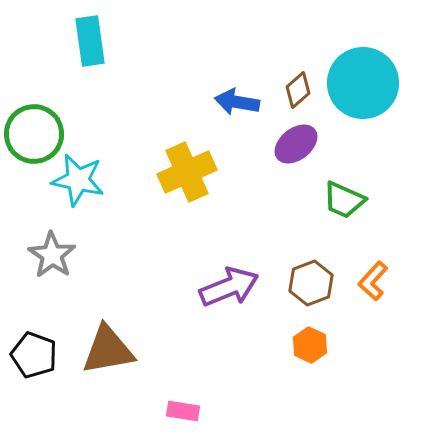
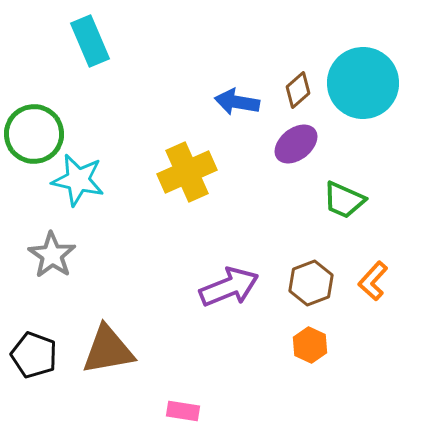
cyan rectangle: rotated 15 degrees counterclockwise
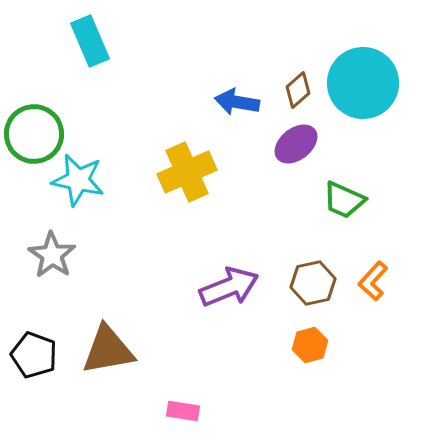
brown hexagon: moved 2 px right; rotated 9 degrees clockwise
orange hexagon: rotated 20 degrees clockwise
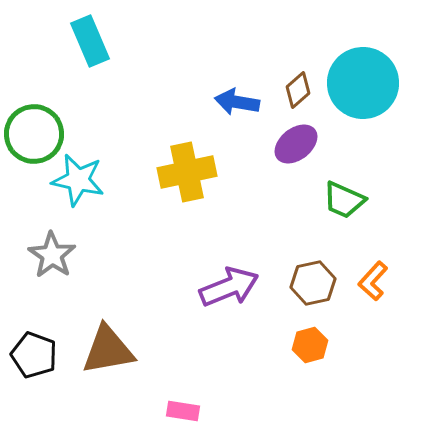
yellow cross: rotated 12 degrees clockwise
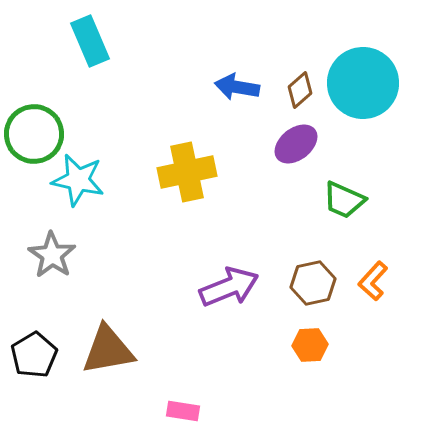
brown diamond: moved 2 px right
blue arrow: moved 15 px up
orange hexagon: rotated 12 degrees clockwise
black pentagon: rotated 21 degrees clockwise
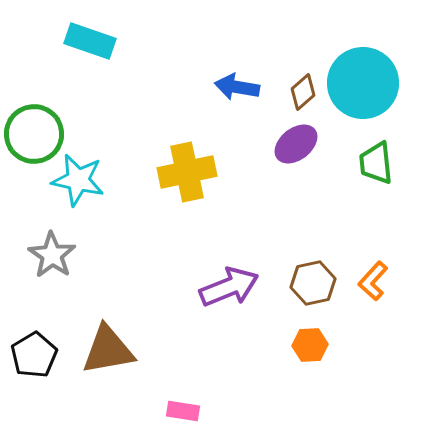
cyan rectangle: rotated 48 degrees counterclockwise
brown diamond: moved 3 px right, 2 px down
green trapezoid: moved 32 px right, 37 px up; rotated 60 degrees clockwise
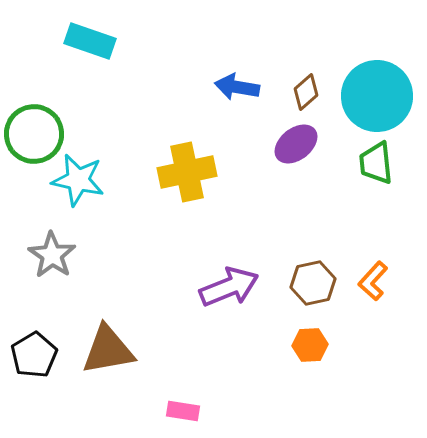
cyan circle: moved 14 px right, 13 px down
brown diamond: moved 3 px right
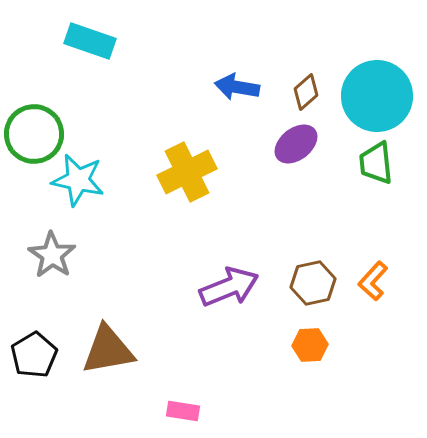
yellow cross: rotated 14 degrees counterclockwise
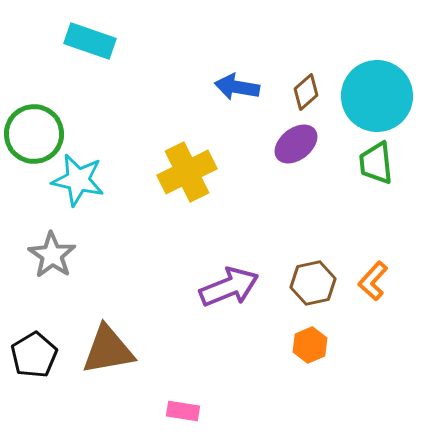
orange hexagon: rotated 20 degrees counterclockwise
